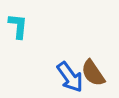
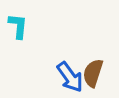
brown semicircle: rotated 52 degrees clockwise
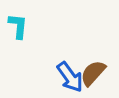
brown semicircle: rotated 24 degrees clockwise
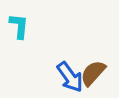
cyan L-shape: moved 1 px right
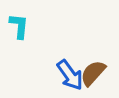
blue arrow: moved 2 px up
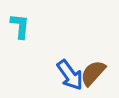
cyan L-shape: moved 1 px right
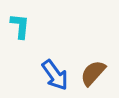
blue arrow: moved 15 px left
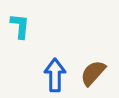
blue arrow: rotated 144 degrees counterclockwise
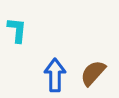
cyan L-shape: moved 3 px left, 4 px down
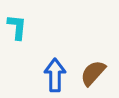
cyan L-shape: moved 3 px up
